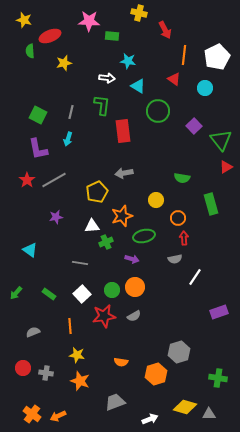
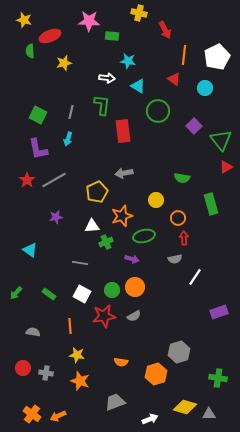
white square at (82, 294): rotated 18 degrees counterclockwise
gray semicircle at (33, 332): rotated 32 degrees clockwise
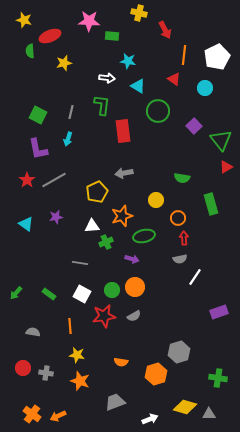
cyan triangle at (30, 250): moved 4 px left, 26 px up
gray semicircle at (175, 259): moved 5 px right
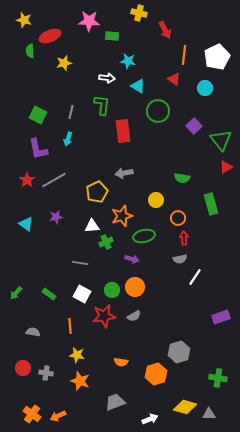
purple rectangle at (219, 312): moved 2 px right, 5 px down
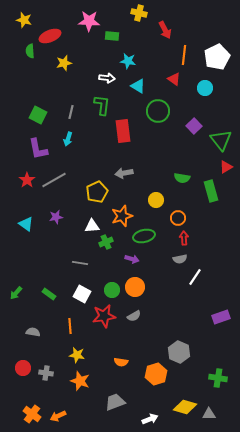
green rectangle at (211, 204): moved 13 px up
gray hexagon at (179, 352): rotated 20 degrees counterclockwise
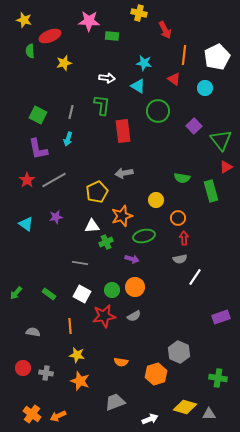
cyan star at (128, 61): moved 16 px right, 2 px down
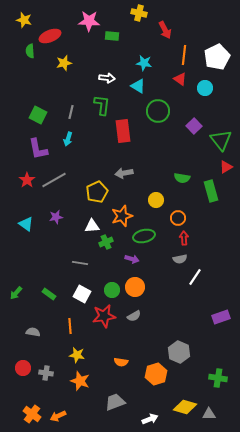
red triangle at (174, 79): moved 6 px right
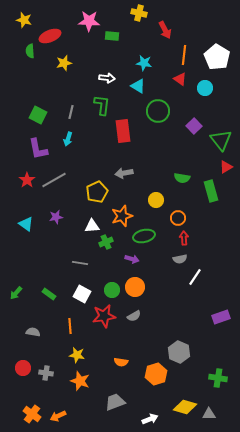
white pentagon at (217, 57): rotated 15 degrees counterclockwise
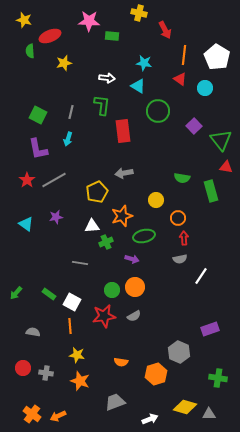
red triangle at (226, 167): rotated 40 degrees clockwise
white line at (195, 277): moved 6 px right, 1 px up
white square at (82, 294): moved 10 px left, 8 px down
purple rectangle at (221, 317): moved 11 px left, 12 px down
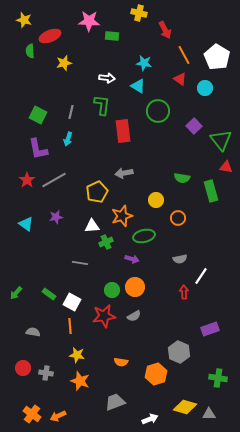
orange line at (184, 55): rotated 36 degrees counterclockwise
red arrow at (184, 238): moved 54 px down
